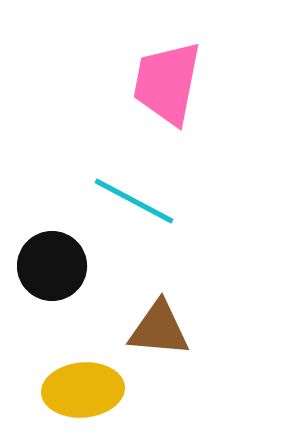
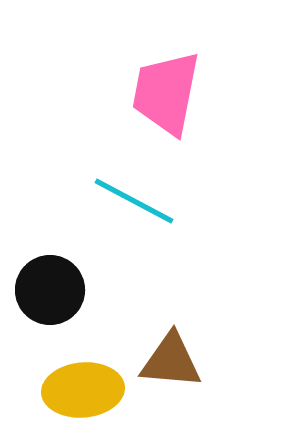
pink trapezoid: moved 1 px left, 10 px down
black circle: moved 2 px left, 24 px down
brown triangle: moved 12 px right, 32 px down
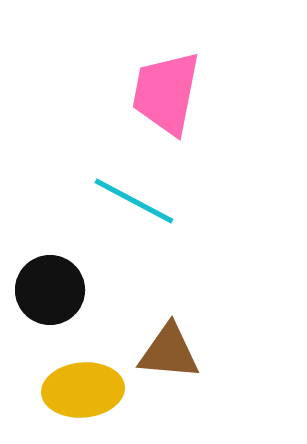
brown triangle: moved 2 px left, 9 px up
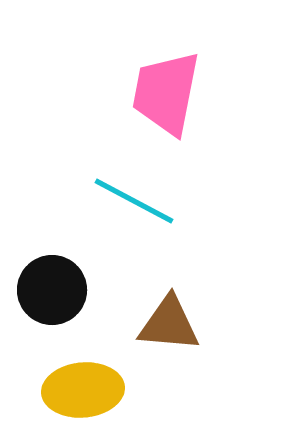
black circle: moved 2 px right
brown triangle: moved 28 px up
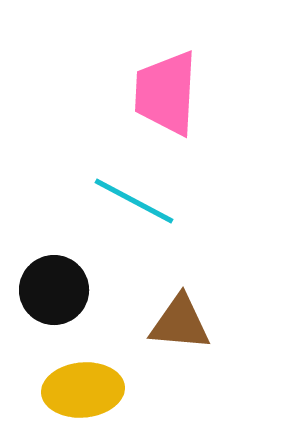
pink trapezoid: rotated 8 degrees counterclockwise
black circle: moved 2 px right
brown triangle: moved 11 px right, 1 px up
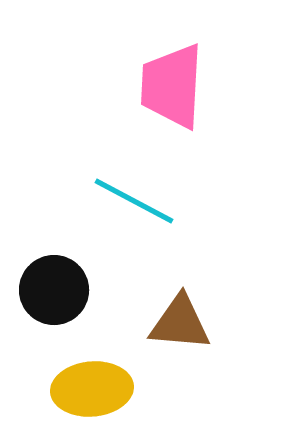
pink trapezoid: moved 6 px right, 7 px up
yellow ellipse: moved 9 px right, 1 px up
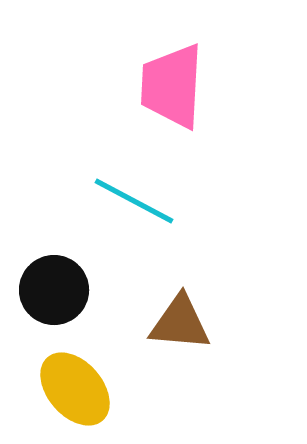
yellow ellipse: moved 17 px left; rotated 54 degrees clockwise
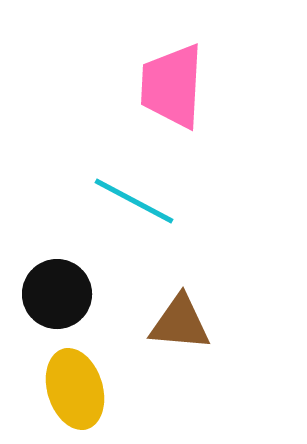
black circle: moved 3 px right, 4 px down
yellow ellipse: rotated 24 degrees clockwise
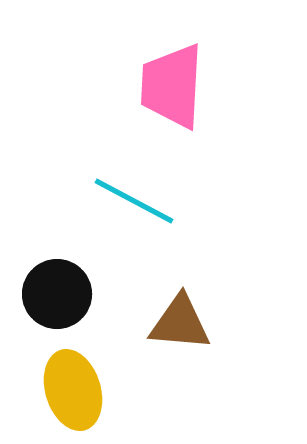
yellow ellipse: moved 2 px left, 1 px down
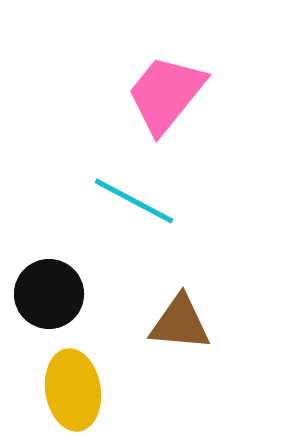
pink trapezoid: moved 6 px left, 8 px down; rotated 36 degrees clockwise
black circle: moved 8 px left
yellow ellipse: rotated 8 degrees clockwise
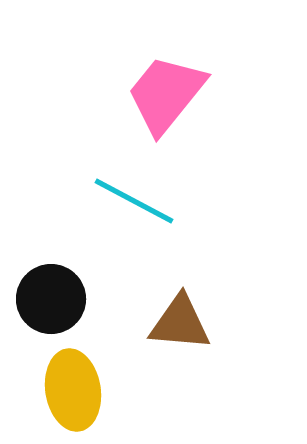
black circle: moved 2 px right, 5 px down
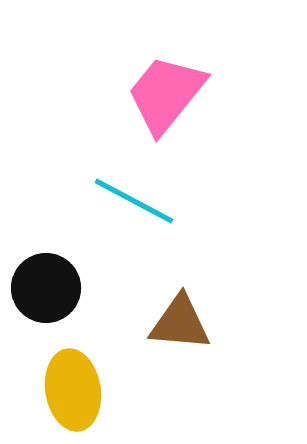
black circle: moved 5 px left, 11 px up
